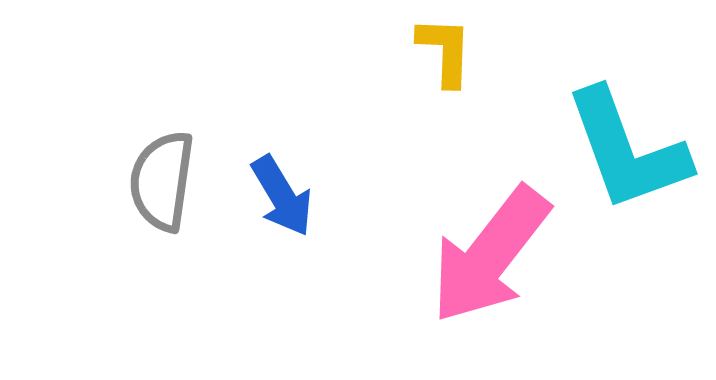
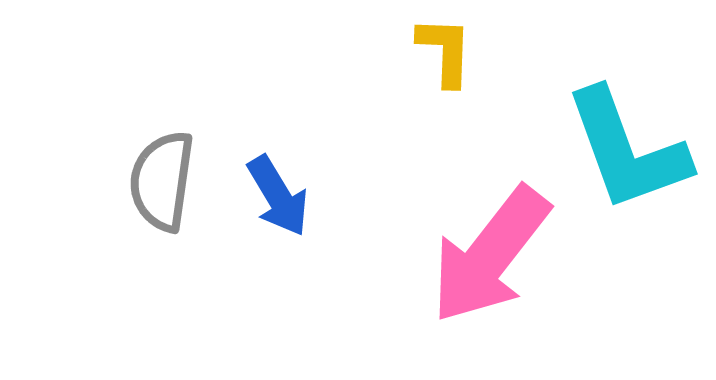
blue arrow: moved 4 px left
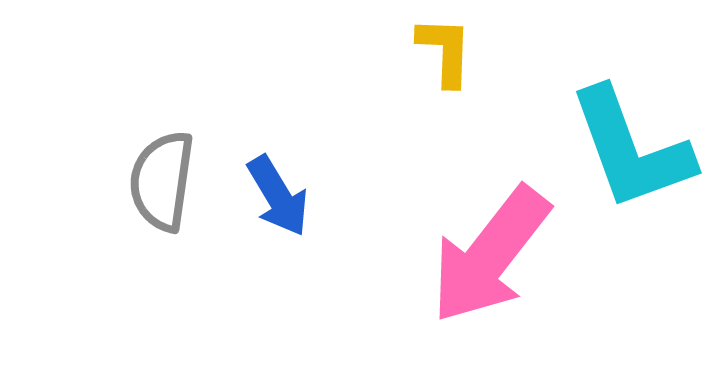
cyan L-shape: moved 4 px right, 1 px up
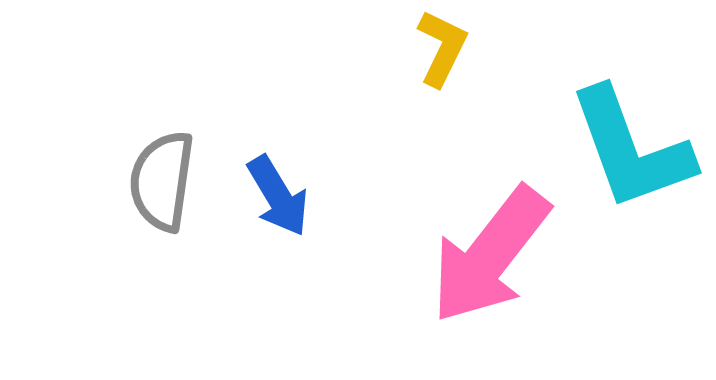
yellow L-shape: moved 3 px left, 3 px up; rotated 24 degrees clockwise
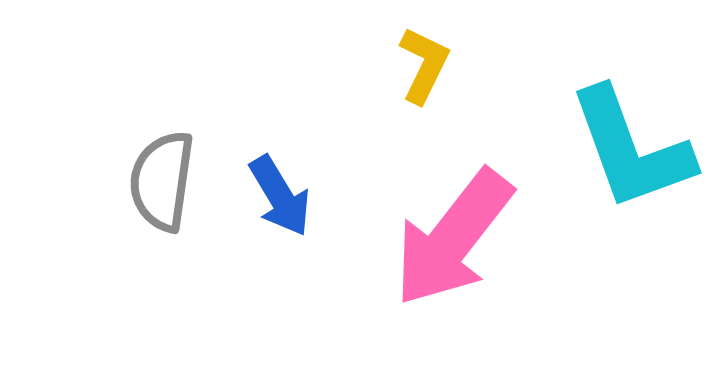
yellow L-shape: moved 18 px left, 17 px down
blue arrow: moved 2 px right
pink arrow: moved 37 px left, 17 px up
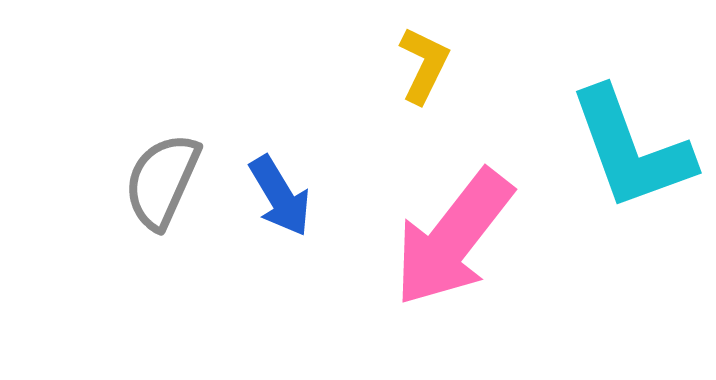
gray semicircle: rotated 16 degrees clockwise
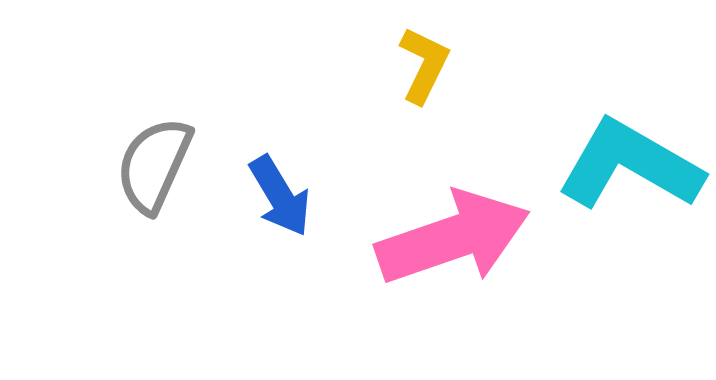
cyan L-shape: moved 1 px left, 16 px down; rotated 140 degrees clockwise
gray semicircle: moved 8 px left, 16 px up
pink arrow: rotated 147 degrees counterclockwise
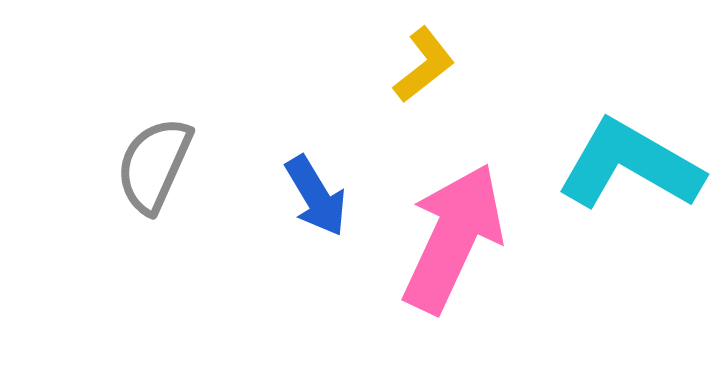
yellow L-shape: rotated 26 degrees clockwise
blue arrow: moved 36 px right
pink arrow: rotated 46 degrees counterclockwise
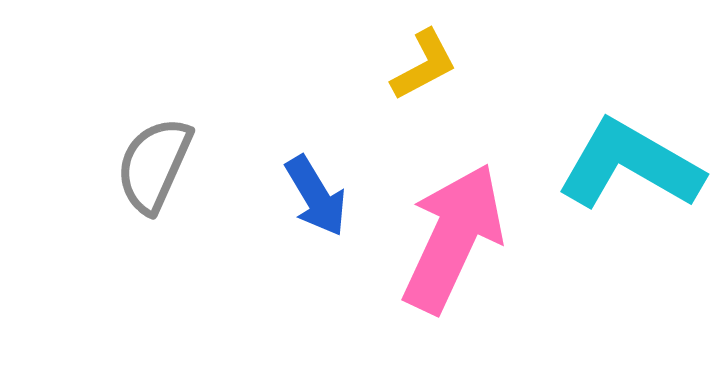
yellow L-shape: rotated 10 degrees clockwise
